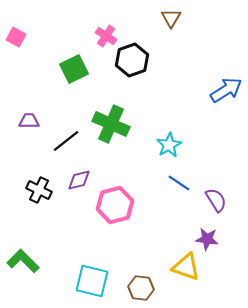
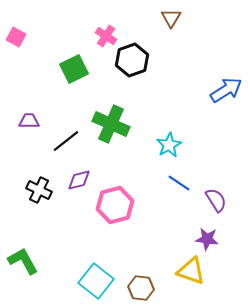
green L-shape: rotated 16 degrees clockwise
yellow triangle: moved 5 px right, 4 px down
cyan square: moved 4 px right; rotated 24 degrees clockwise
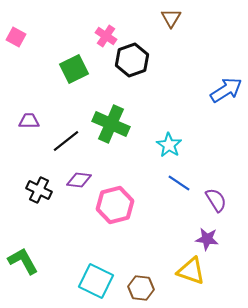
cyan star: rotated 10 degrees counterclockwise
purple diamond: rotated 20 degrees clockwise
cyan square: rotated 12 degrees counterclockwise
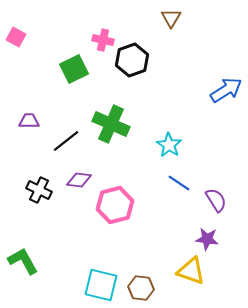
pink cross: moved 3 px left, 4 px down; rotated 20 degrees counterclockwise
cyan square: moved 5 px right, 4 px down; rotated 12 degrees counterclockwise
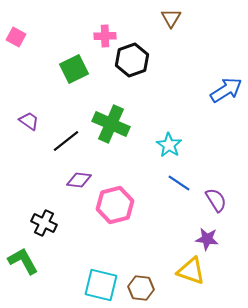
pink cross: moved 2 px right, 4 px up; rotated 15 degrees counterclockwise
purple trapezoid: rotated 35 degrees clockwise
black cross: moved 5 px right, 33 px down
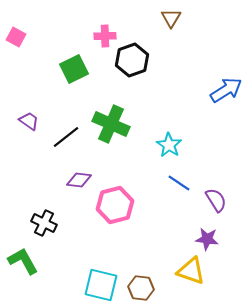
black line: moved 4 px up
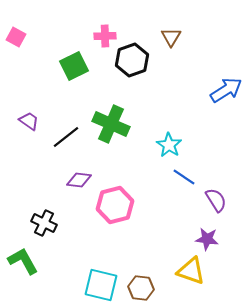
brown triangle: moved 19 px down
green square: moved 3 px up
blue line: moved 5 px right, 6 px up
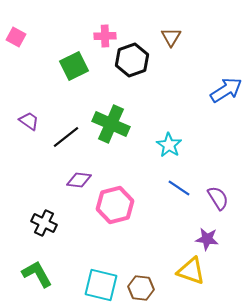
blue line: moved 5 px left, 11 px down
purple semicircle: moved 2 px right, 2 px up
green L-shape: moved 14 px right, 13 px down
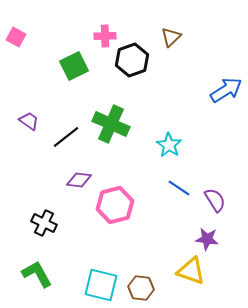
brown triangle: rotated 15 degrees clockwise
purple semicircle: moved 3 px left, 2 px down
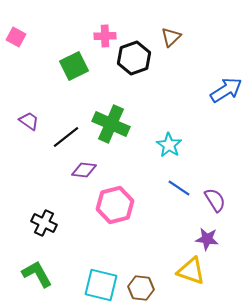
black hexagon: moved 2 px right, 2 px up
purple diamond: moved 5 px right, 10 px up
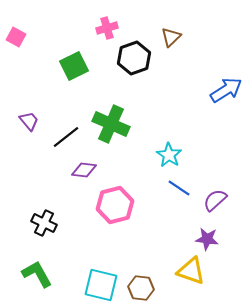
pink cross: moved 2 px right, 8 px up; rotated 15 degrees counterclockwise
purple trapezoid: rotated 15 degrees clockwise
cyan star: moved 10 px down
purple semicircle: rotated 100 degrees counterclockwise
